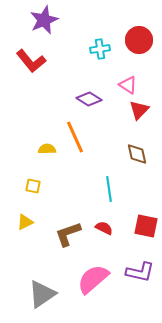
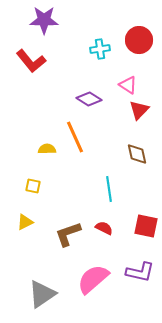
purple star: rotated 24 degrees clockwise
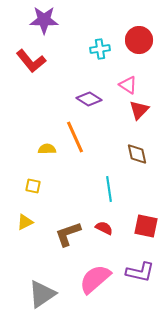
pink semicircle: moved 2 px right
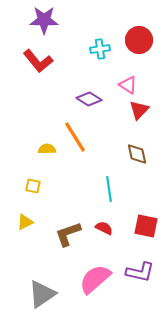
red L-shape: moved 7 px right
orange line: rotated 8 degrees counterclockwise
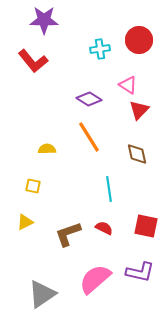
red L-shape: moved 5 px left
orange line: moved 14 px right
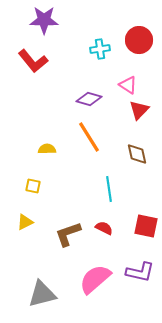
purple diamond: rotated 15 degrees counterclockwise
gray triangle: rotated 20 degrees clockwise
